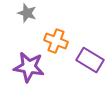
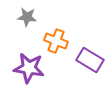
gray star: moved 4 px down; rotated 12 degrees counterclockwise
purple star: moved 1 px down
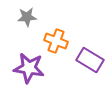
gray star: rotated 12 degrees counterclockwise
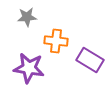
orange cross: rotated 15 degrees counterclockwise
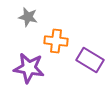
gray star: moved 1 px right; rotated 18 degrees clockwise
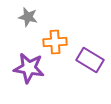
orange cross: moved 1 px left, 1 px down; rotated 10 degrees counterclockwise
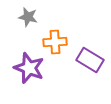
purple star: rotated 12 degrees clockwise
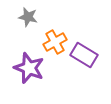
orange cross: rotated 25 degrees counterclockwise
purple rectangle: moved 6 px left, 5 px up
